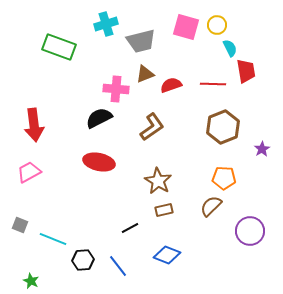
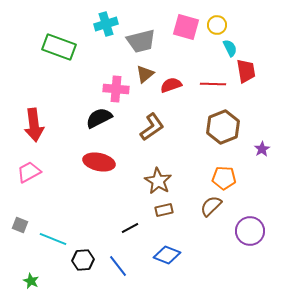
brown triangle: rotated 18 degrees counterclockwise
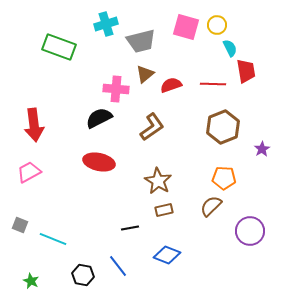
black line: rotated 18 degrees clockwise
black hexagon: moved 15 px down; rotated 15 degrees clockwise
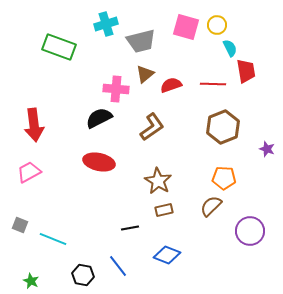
purple star: moved 5 px right; rotated 21 degrees counterclockwise
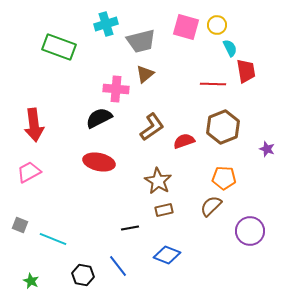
red semicircle: moved 13 px right, 56 px down
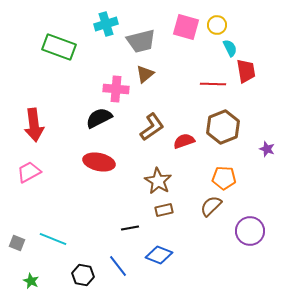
gray square: moved 3 px left, 18 px down
blue diamond: moved 8 px left
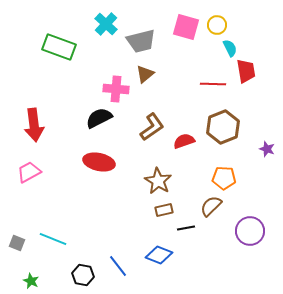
cyan cross: rotated 30 degrees counterclockwise
black line: moved 56 px right
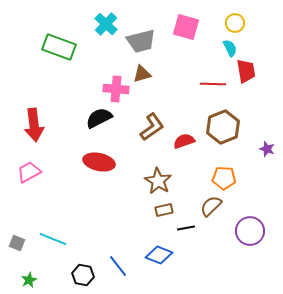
yellow circle: moved 18 px right, 2 px up
brown triangle: moved 3 px left; rotated 24 degrees clockwise
green star: moved 2 px left, 1 px up; rotated 21 degrees clockwise
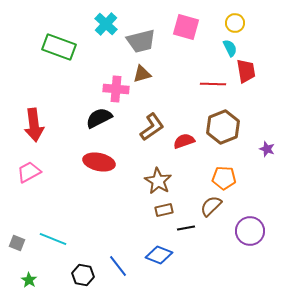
green star: rotated 14 degrees counterclockwise
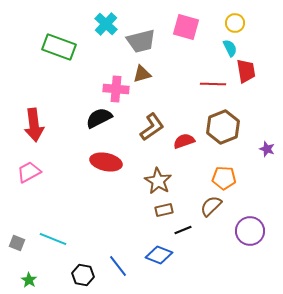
red ellipse: moved 7 px right
black line: moved 3 px left, 2 px down; rotated 12 degrees counterclockwise
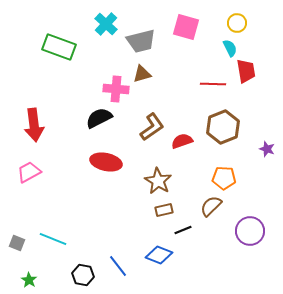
yellow circle: moved 2 px right
red semicircle: moved 2 px left
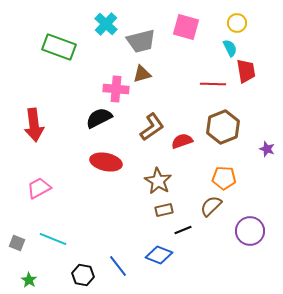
pink trapezoid: moved 10 px right, 16 px down
